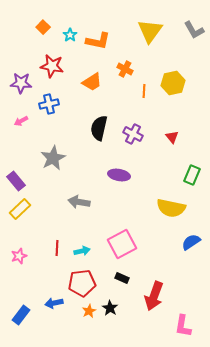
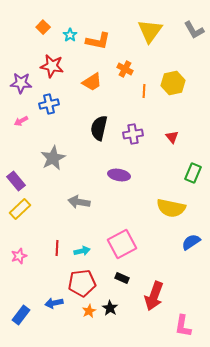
purple cross: rotated 36 degrees counterclockwise
green rectangle: moved 1 px right, 2 px up
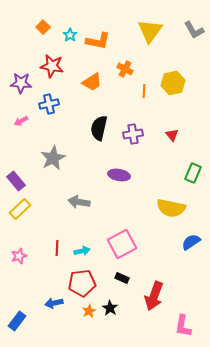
red triangle: moved 2 px up
blue rectangle: moved 4 px left, 6 px down
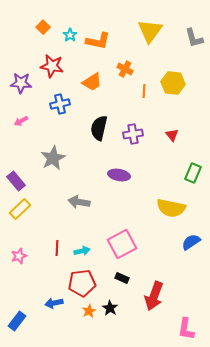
gray L-shape: moved 8 px down; rotated 15 degrees clockwise
yellow hexagon: rotated 20 degrees clockwise
blue cross: moved 11 px right
pink L-shape: moved 3 px right, 3 px down
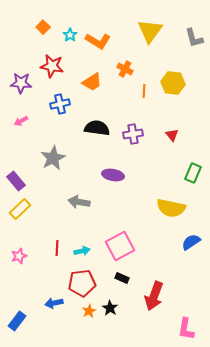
orange L-shape: rotated 20 degrees clockwise
black semicircle: moved 2 px left; rotated 85 degrees clockwise
purple ellipse: moved 6 px left
pink square: moved 2 px left, 2 px down
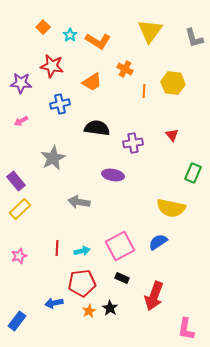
purple cross: moved 9 px down
blue semicircle: moved 33 px left
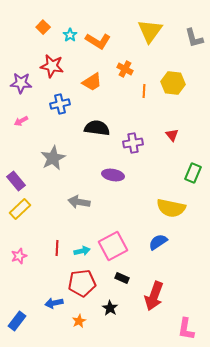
pink square: moved 7 px left
orange star: moved 10 px left, 10 px down
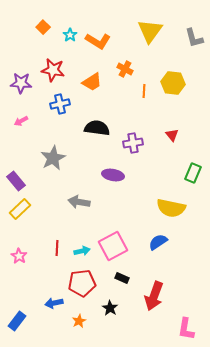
red star: moved 1 px right, 4 px down
pink star: rotated 21 degrees counterclockwise
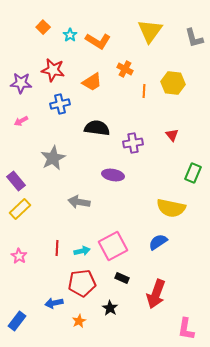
red arrow: moved 2 px right, 2 px up
